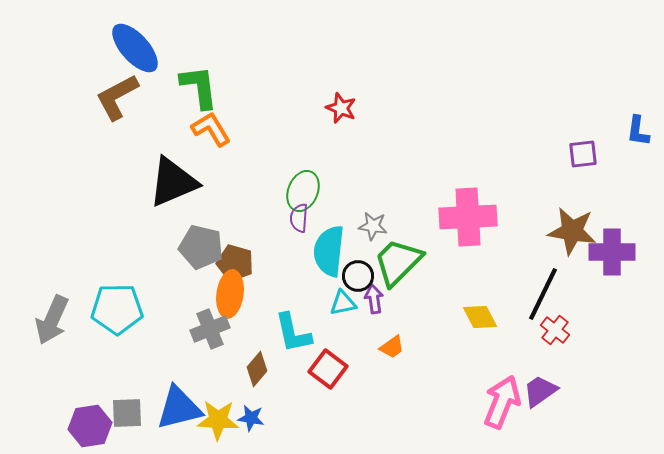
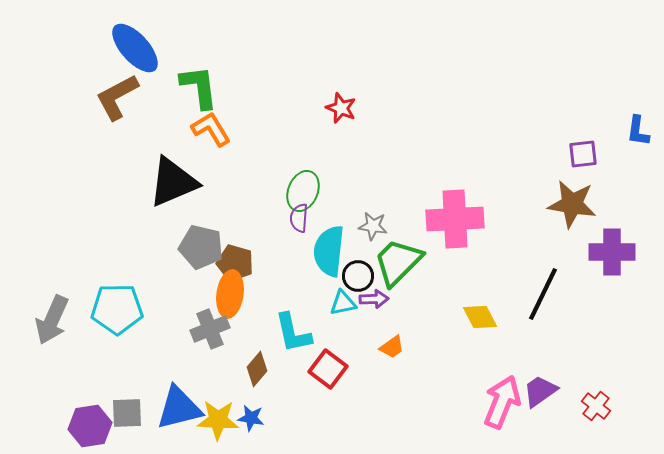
pink cross: moved 13 px left, 2 px down
brown star: moved 27 px up
purple arrow: rotated 96 degrees clockwise
red cross: moved 41 px right, 76 px down
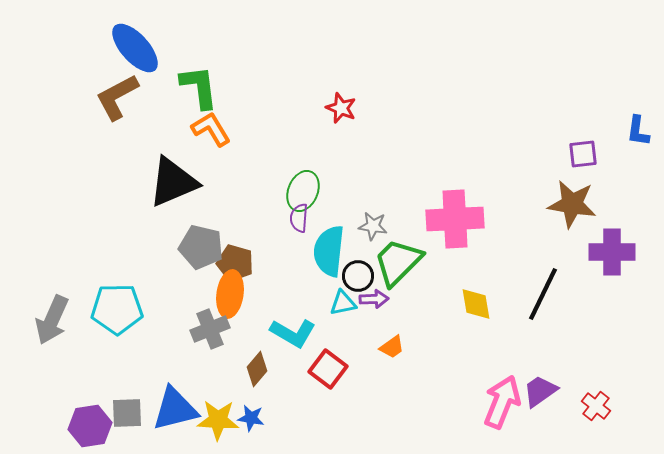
yellow diamond: moved 4 px left, 13 px up; rotated 18 degrees clockwise
cyan L-shape: rotated 48 degrees counterclockwise
blue triangle: moved 4 px left, 1 px down
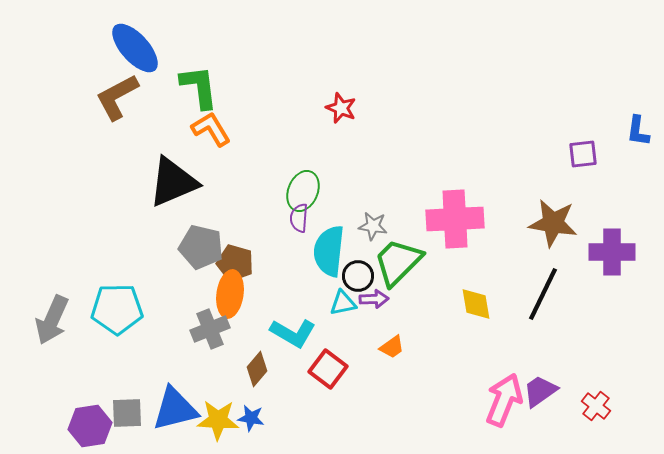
brown star: moved 19 px left, 19 px down
pink arrow: moved 2 px right, 2 px up
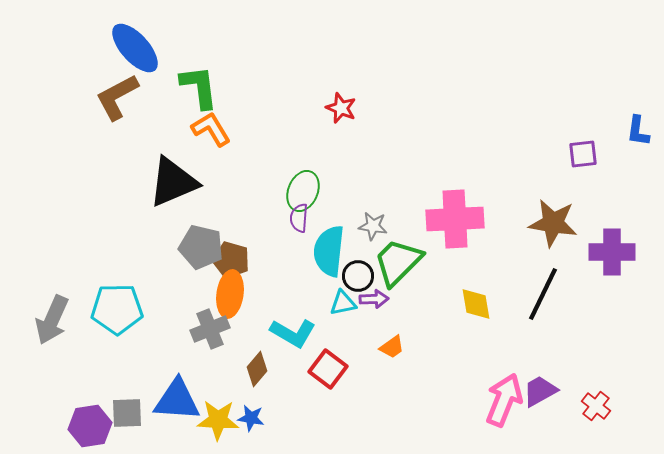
brown pentagon: moved 4 px left, 3 px up
purple trapezoid: rotated 6 degrees clockwise
blue triangle: moved 2 px right, 9 px up; rotated 18 degrees clockwise
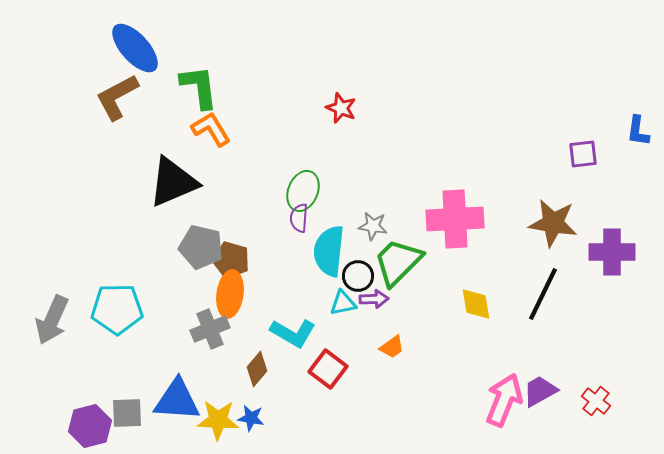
red cross: moved 5 px up
purple hexagon: rotated 6 degrees counterclockwise
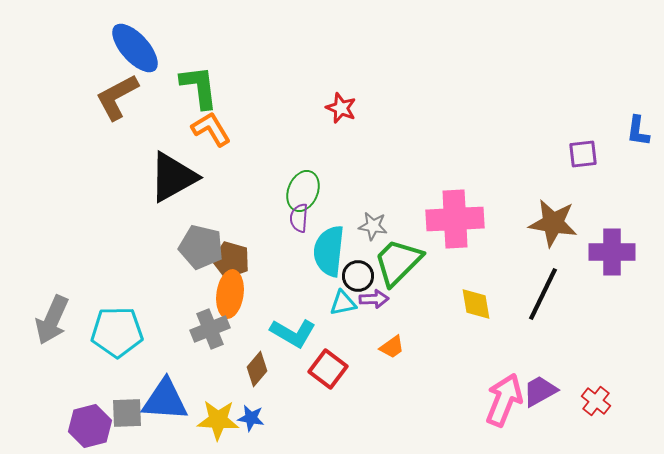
black triangle: moved 5 px up; rotated 6 degrees counterclockwise
cyan pentagon: moved 23 px down
blue triangle: moved 12 px left
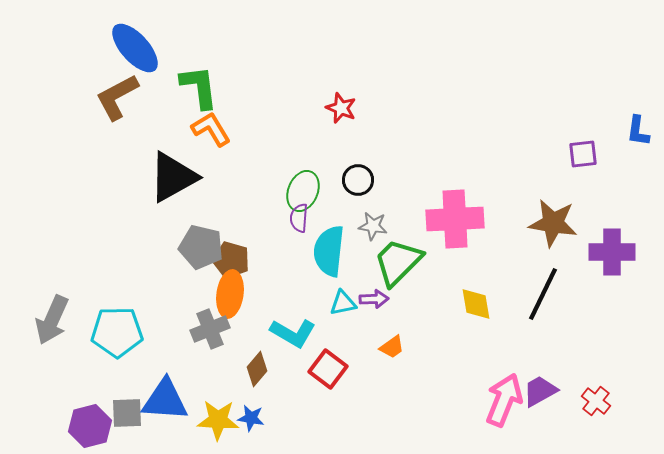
black circle: moved 96 px up
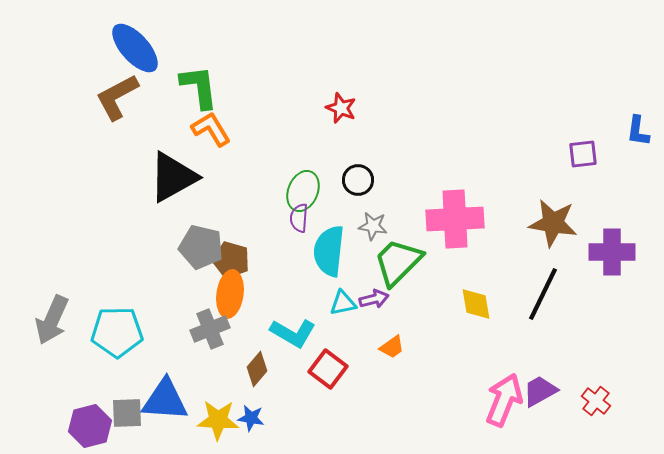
purple arrow: rotated 12 degrees counterclockwise
